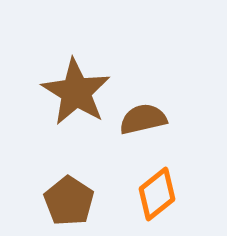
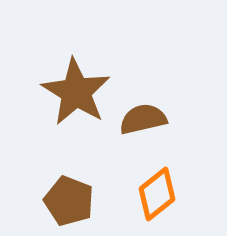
brown pentagon: rotated 12 degrees counterclockwise
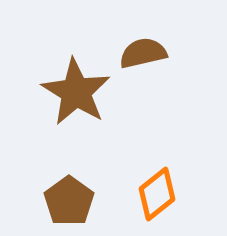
brown semicircle: moved 66 px up
brown pentagon: rotated 15 degrees clockwise
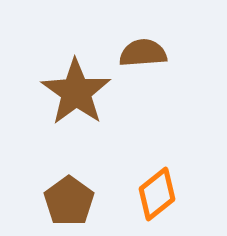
brown semicircle: rotated 9 degrees clockwise
brown star: rotated 4 degrees clockwise
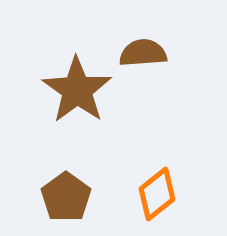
brown star: moved 1 px right, 2 px up
brown pentagon: moved 3 px left, 4 px up
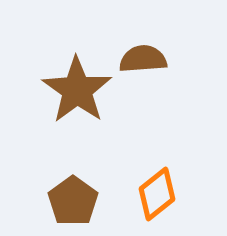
brown semicircle: moved 6 px down
brown pentagon: moved 7 px right, 4 px down
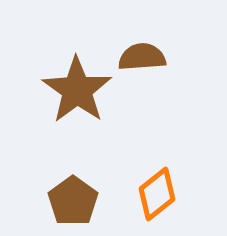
brown semicircle: moved 1 px left, 2 px up
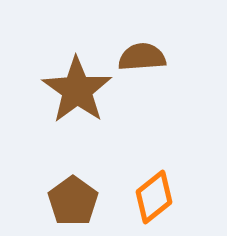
orange diamond: moved 3 px left, 3 px down
